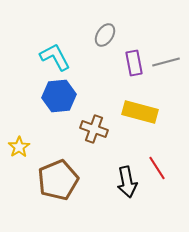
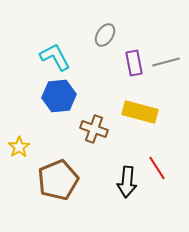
black arrow: rotated 16 degrees clockwise
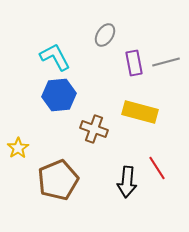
blue hexagon: moved 1 px up
yellow star: moved 1 px left, 1 px down
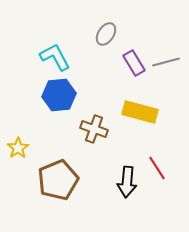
gray ellipse: moved 1 px right, 1 px up
purple rectangle: rotated 20 degrees counterclockwise
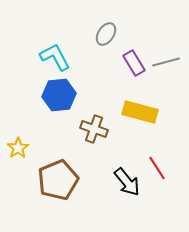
black arrow: rotated 44 degrees counterclockwise
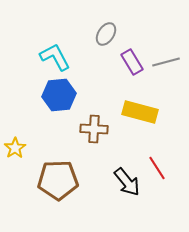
purple rectangle: moved 2 px left, 1 px up
brown cross: rotated 16 degrees counterclockwise
yellow star: moved 3 px left
brown pentagon: rotated 21 degrees clockwise
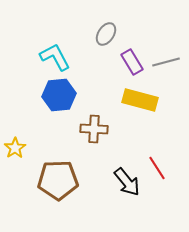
yellow rectangle: moved 12 px up
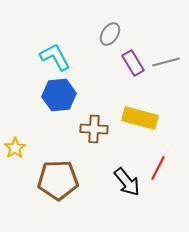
gray ellipse: moved 4 px right
purple rectangle: moved 1 px right, 1 px down
yellow rectangle: moved 18 px down
red line: moved 1 px right; rotated 60 degrees clockwise
